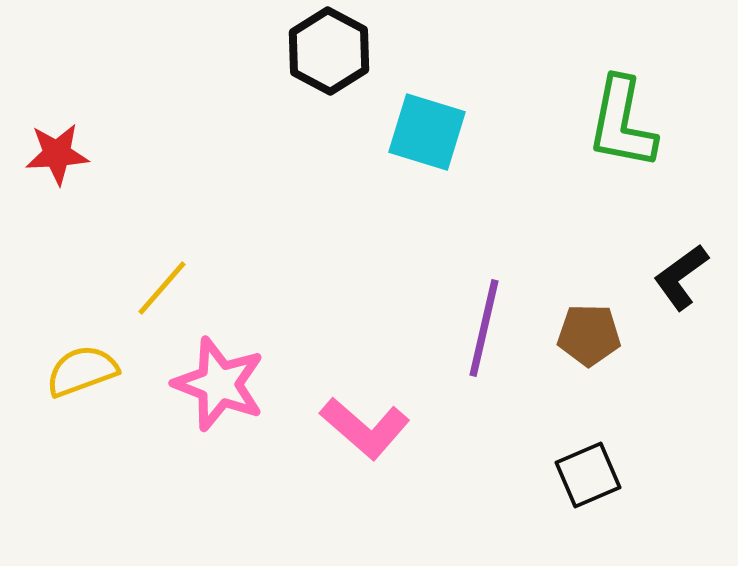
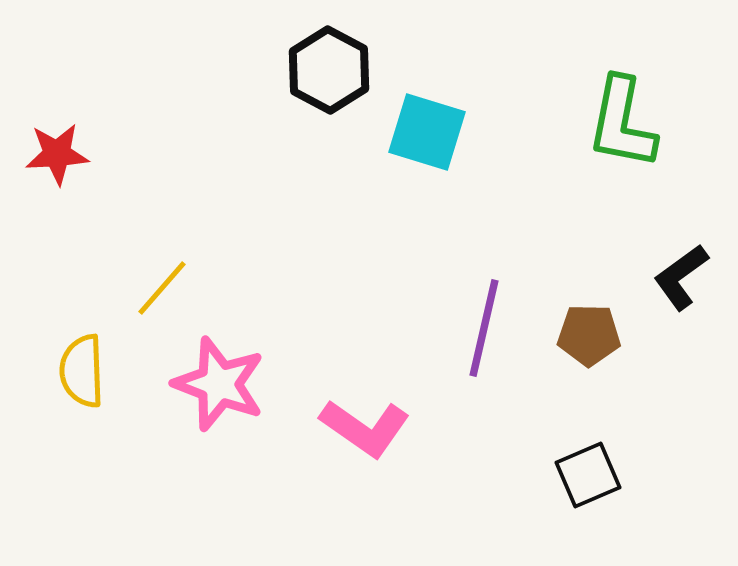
black hexagon: moved 19 px down
yellow semicircle: rotated 72 degrees counterclockwise
pink L-shape: rotated 6 degrees counterclockwise
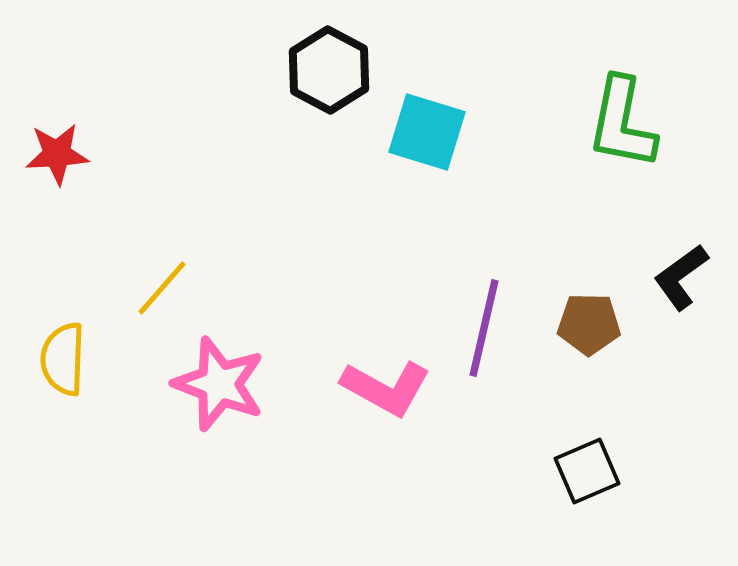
brown pentagon: moved 11 px up
yellow semicircle: moved 19 px left, 12 px up; rotated 4 degrees clockwise
pink L-shape: moved 21 px right, 40 px up; rotated 6 degrees counterclockwise
black square: moved 1 px left, 4 px up
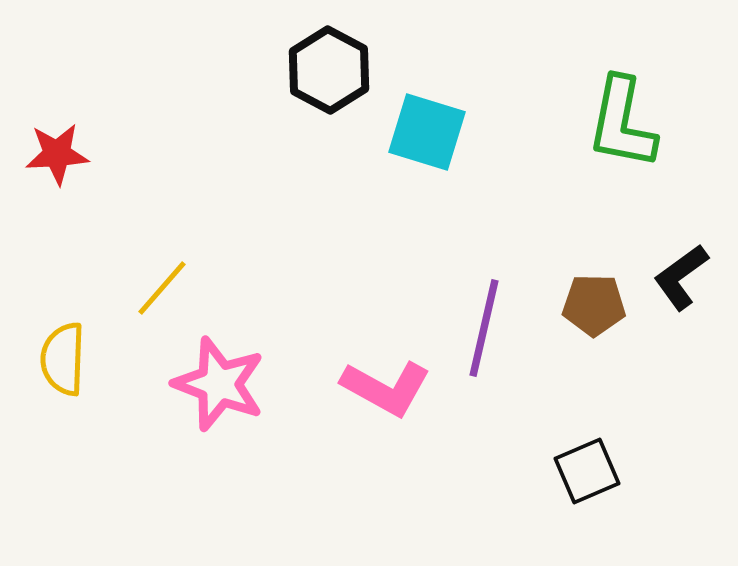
brown pentagon: moved 5 px right, 19 px up
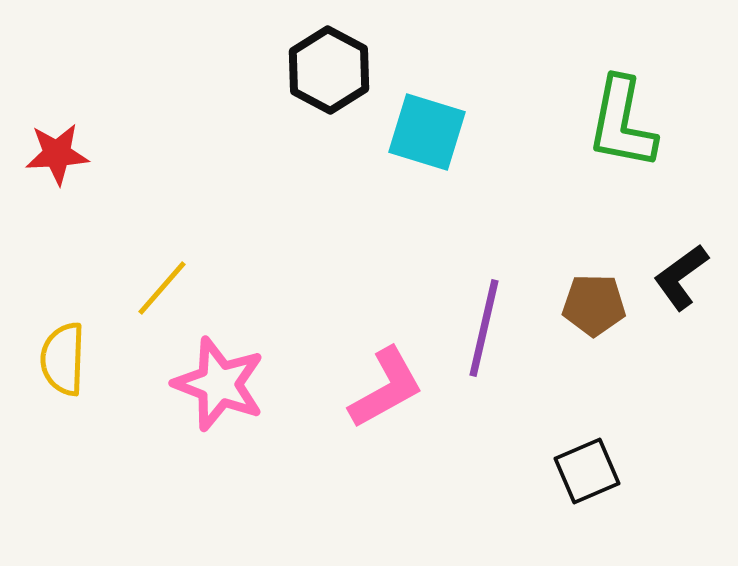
pink L-shape: rotated 58 degrees counterclockwise
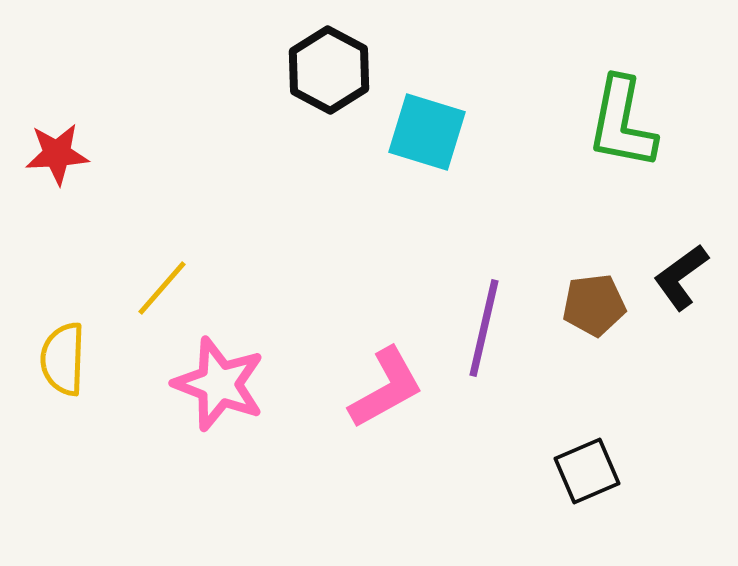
brown pentagon: rotated 8 degrees counterclockwise
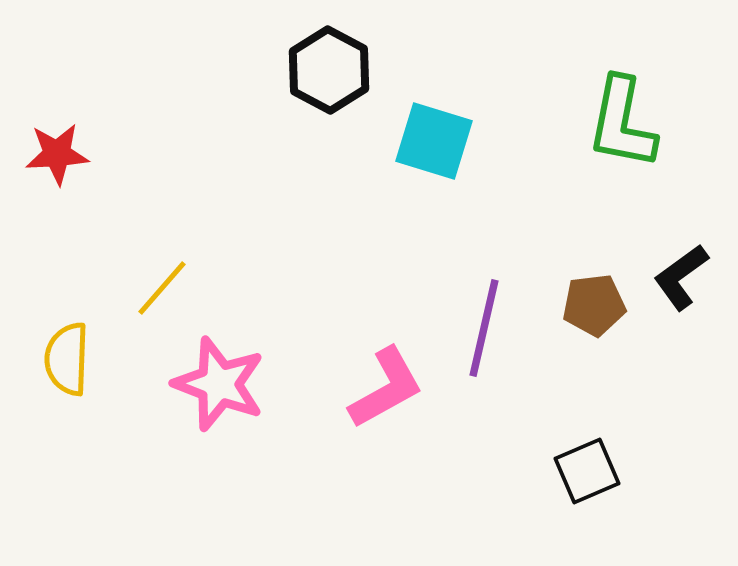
cyan square: moved 7 px right, 9 px down
yellow semicircle: moved 4 px right
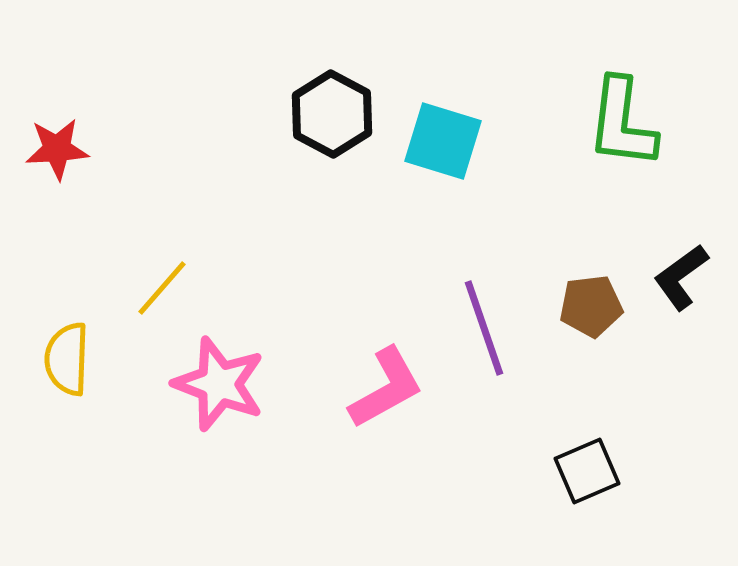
black hexagon: moved 3 px right, 44 px down
green L-shape: rotated 4 degrees counterclockwise
cyan square: moved 9 px right
red star: moved 5 px up
brown pentagon: moved 3 px left, 1 px down
purple line: rotated 32 degrees counterclockwise
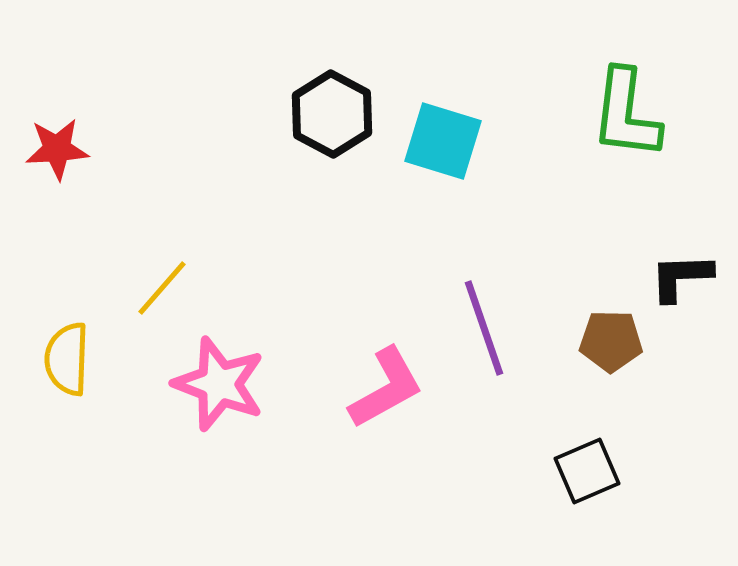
green L-shape: moved 4 px right, 9 px up
black L-shape: rotated 34 degrees clockwise
brown pentagon: moved 20 px right, 35 px down; rotated 8 degrees clockwise
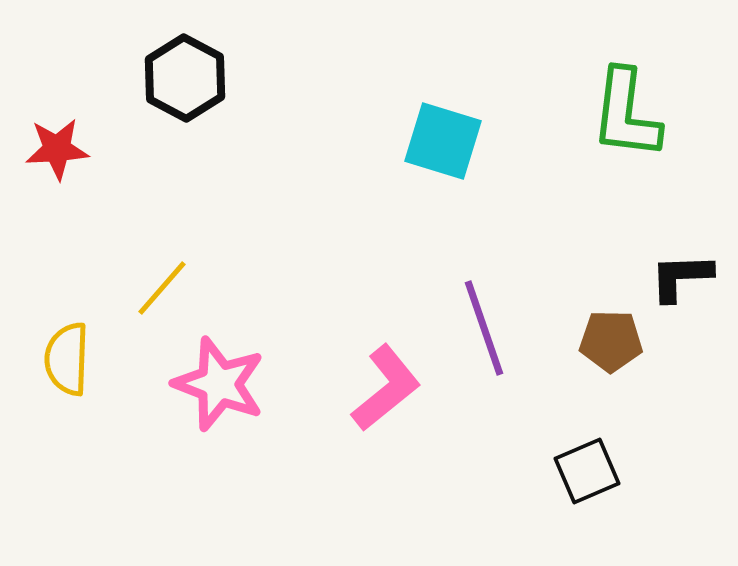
black hexagon: moved 147 px left, 36 px up
pink L-shape: rotated 10 degrees counterclockwise
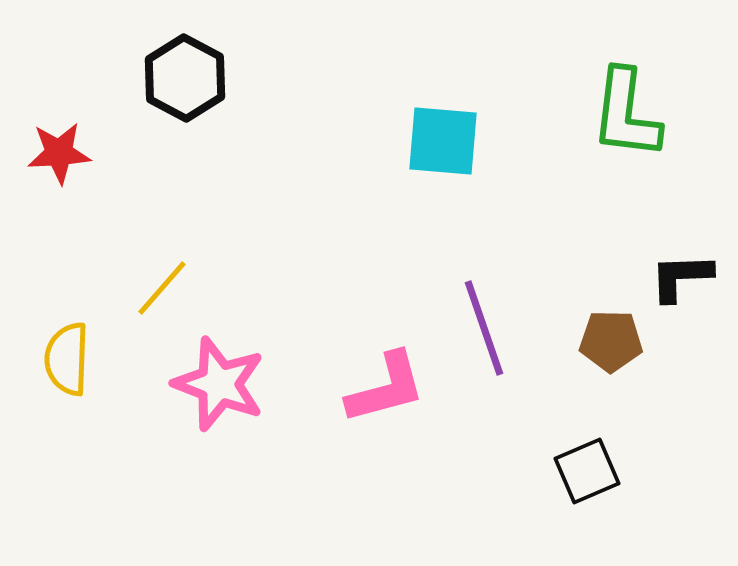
cyan square: rotated 12 degrees counterclockwise
red star: moved 2 px right, 4 px down
pink L-shape: rotated 24 degrees clockwise
